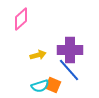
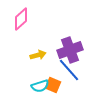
purple cross: rotated 20 degrees counterclockwise
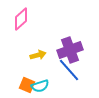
orange square: moved 26 px left
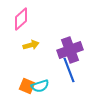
yellow arrow: moved 7 px left, 10 px up
blue line: rotated 20 degrees clockwise
orange square: moved 1 px down
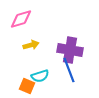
pink diamond: rotated 25 degrees clockwise
purple cross: rotated 30 degrees clockwise
cyan semicircle: moved 10 px up
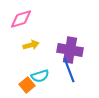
orange square: moved 1 px up; rotated 28 degrees clockwise
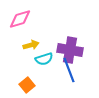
pink diamond: moved 1 px left
cyan semicircle: moved 4 px right, 17 px up
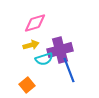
pink diamond: moved 15 px right, 4 px down
purple cross: moved 10 px left; rotated 25 degrees counterclockwise
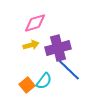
purple cross: moved 2 px left, 2 px up
cyan semicircle: moved 22 px down; rotated 36 degrees counterclockwise
blue line: rotated 25 degrees counterclockwise
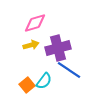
blue line: rotated 10 degrees counterclockwise
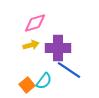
purple cross: rotated 15 degrees clockwise
